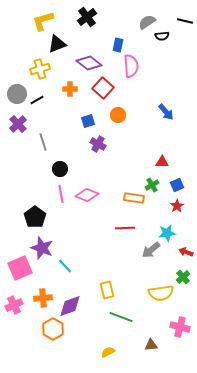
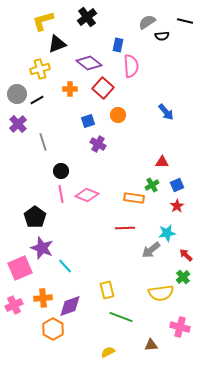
black circle at (60, 169): moved 1 px right, 2 px down
red arrow at (186, 252): moved 3 px down; rotated 24 degrees clockwise
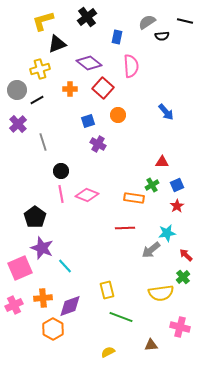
blue rectangle at (118, 45): moved 1 px left, 8 px up
gray circle at (17, 94): moved 4 px up
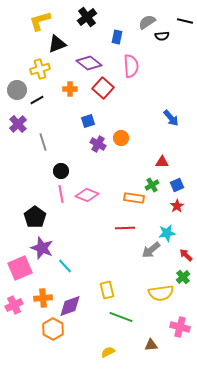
yellow L-shape at (43, 21): moved 3 px left
blue arrow at (166, 112): moved 5 px right, 6 px down
orange circle at (118, 115): moved 3 px right, 23 px down
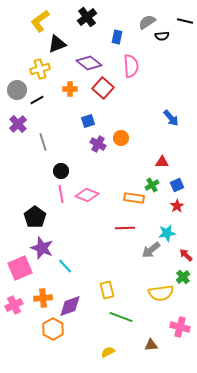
yellow L-shape at (40, 21): rotated 20 degrees counterclockwise
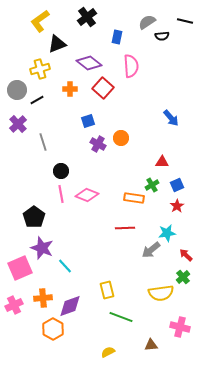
black pentagon at (35, 217): moved 1 px left
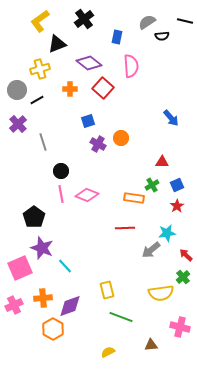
black cross at (87, 17): moved 3 px left, 2 px down
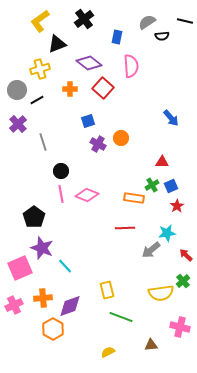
blue square at (177, 185): moved 6 px left, 1 px down
green cross at (183, 277): moved 4 px down
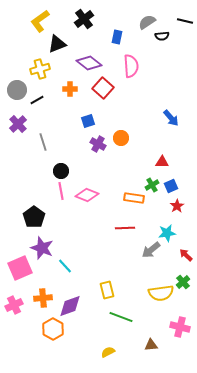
pink line at (61, 194): moved 3 px up
green cross at (183, 281): moved 1 px down
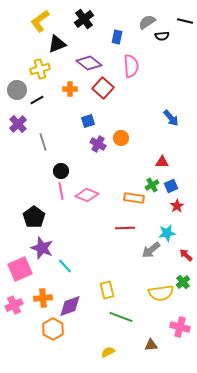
pink square at (20, 268): moved 1 px down
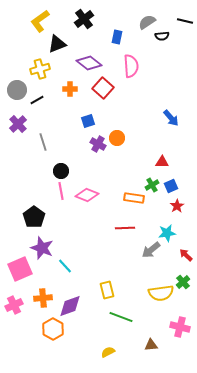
orange circle at (121, 138): moved 4 px left
